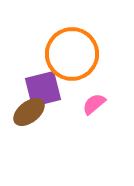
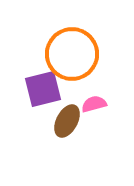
pink semicircle: rotated 25 degrees clockwise
brown ellipse: moved 38 px right, 9 px down; rotated 24 degrees counterclockwise
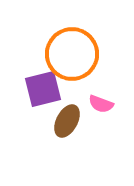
pink semicircle: moved 7 px right; rotated 145 degrees counterclockwise
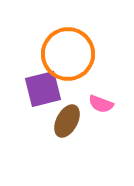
orange circle: moved 4 px left
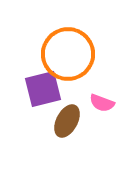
pink semicircle: moved 1 px right, 1 px up
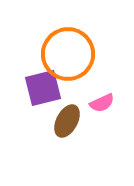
purple square: moved 1 px up
pink semicircle: rotated 45 degrees counterclockwise
